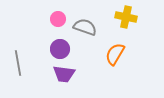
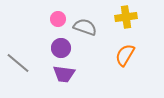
yellow cross: rotated 20 degrees counterclockwise
purple circle: moved 1 px right, 1 px up
orange semicircle: moved 10 px right, 1 px down
gray line: rotated 40 degrees counterclockwise
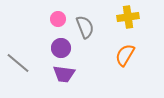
yellow cross: moved 2 px right
gray semicircle: rotated 50 degrees clockwise
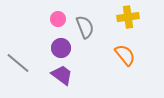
orange semicircle: rotated 110 degrees clockwise
purple trapezoid: moved 2 px left, 1 px down; rotated 150 degrees counterclockwise
